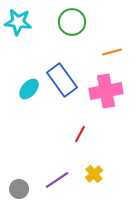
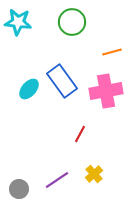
blue rectangle: moved 1 px down
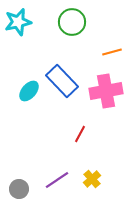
cyan star: rotated 20 degrees counterclockwise
blue rectangle: rotated 8 degrees counterclockwise
cyan ellipse: moved 2 px down
yellow cross: moved 2 px left, 5 px down
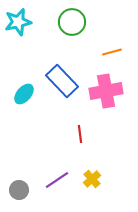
cyan ellipse: moved 5 px left, 3 px down
red line: rotated 36 degrees counterclockwise
gray circle: moved 1 px down
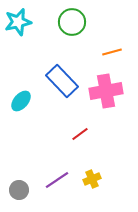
cyan ellipse: moved 3 px left, 7 px down
red line: rotated 60 degrees clockwise
yellow cross: rotated 18 degrees clockwise
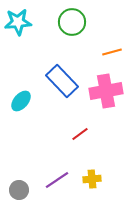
cyan star: rotated 8 degrees clockwise
yellow cross: rotated 18 degrees clockwise
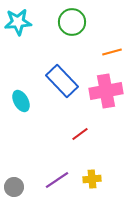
cyan ellipse: rotated 70 degrees counterclockwise
gray circle: moved 5 px left, 3 px up
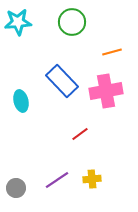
cyan ellipse: rotated 15 degrees clockwise
gray circle: moved 2 px right, 1 px down
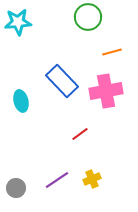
green circle: moved 16 px right, 5 px up
yellow cross: rotated 18 degrees counterclockwise
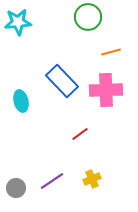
orange line: moved 1 px left
pink cross: moved 1 px up; rotated 8 degrees clockwise
purple line: moved 5 px left, 1 px down
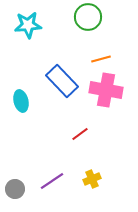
cyan star: moved 10 px right, 3 px down
orange line: moved 10 px left, 7 px down
pink cross: rotated 12 degrees clockwise
gray circle: moved 1 px left, 1 px down
